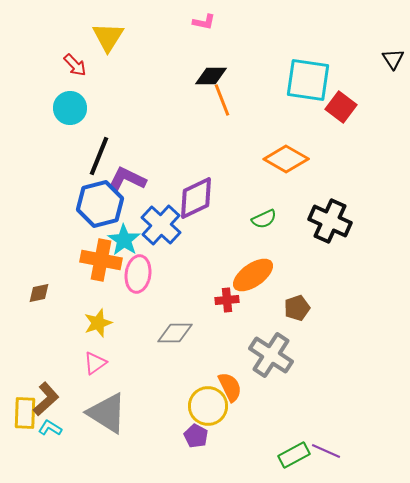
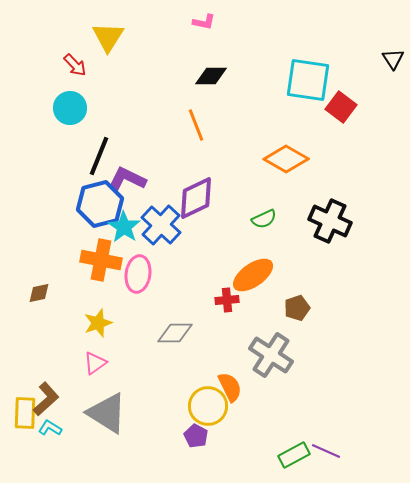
orange line: moved 26 px left, 25 px down
cyan star: moved 13 px up
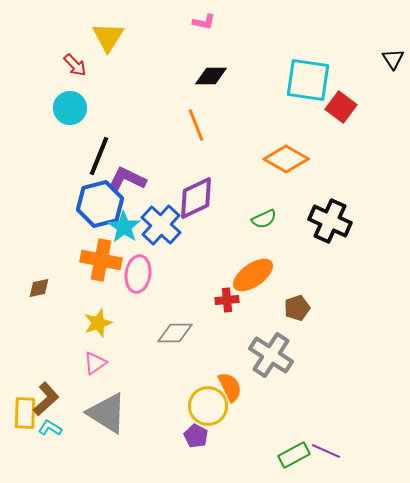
brown diamond: moved 5 px up
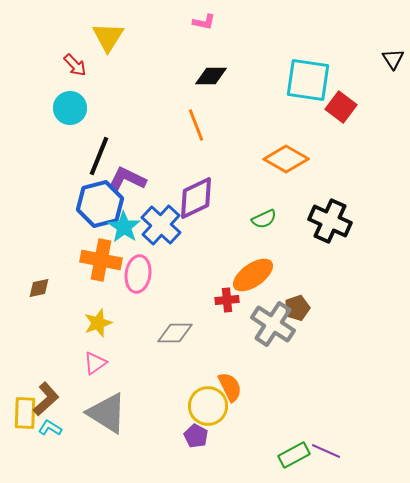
gray cross: moved 2 px right, 31 px up
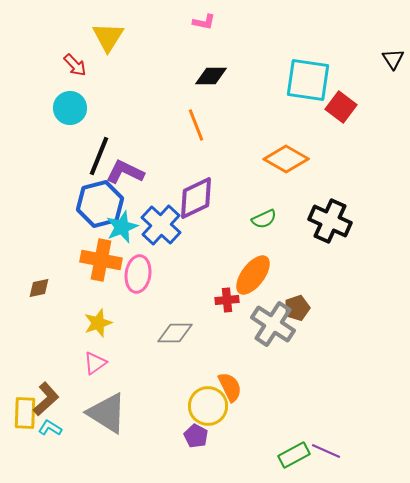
purple L-shape: moved 2 px left, 7 px up
cyan star: moved 2 px left; rotated 16 degrees clockwise
orange ellipse: rotated 18 degrees counterclockwise
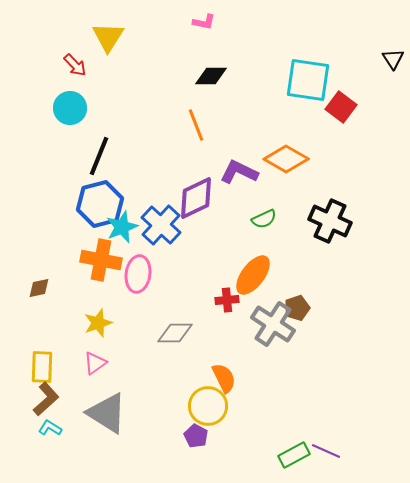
purple L-shape: moved 114 px right
orange semicircle: moved 6 px left, 9 px up
yellow rectangle: moved 17 px right, 46 px up
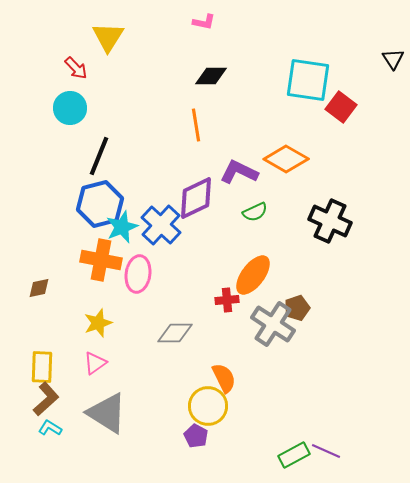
red arrow: moved 1 px right, 3 px down
orange line: rotated 12 degrees clockwise
green semicircle: moved 9 px left, 7 px up
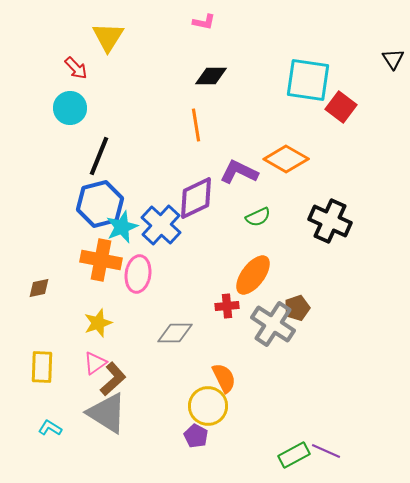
green semicircle: moved 3 px right, 5 px down
red cross: moved 6 px down
brown L-shape: moved 67 px right, 20 px up
